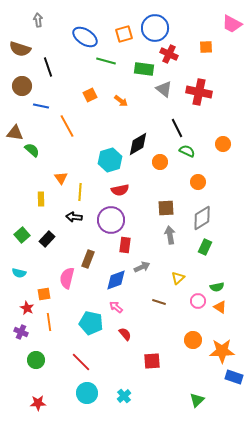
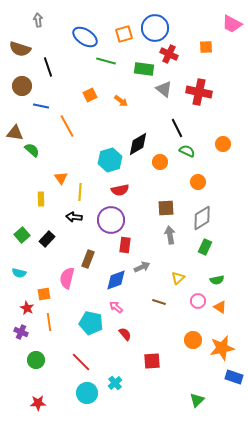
green semicircle at (217, 287): moved 7 px up
orange star at (222, 351): moved 3 px up; rotated 10 degrees counterclockwise
cyan cross at (124, 396): moved 9 px left, 13 px up
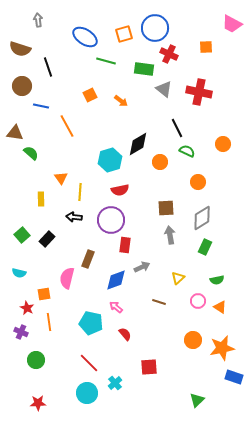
green semicircle at (32, 150): moved 1 px left, 3 px down
red square at (152, 361): moved 3 px left, 6 px down
red line at (81, 362): moved 8 px right, 1 px down
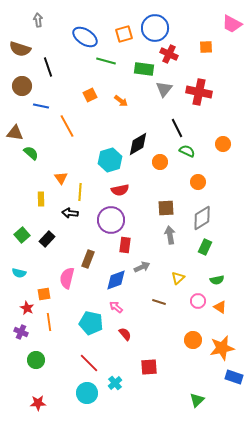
gray triangle at (164, 89): rotated 30 degrees clockwise
black arrow at (74, 217): moved 4 px left, 4 px up
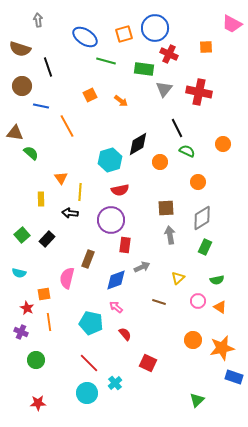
red square at (149, 367): moved 1 px left, 4 px up; rotated 30 degrees clockwise
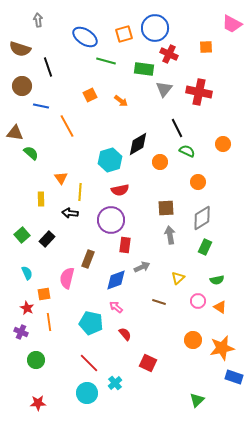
cyan semicircle at (19, 273): moved 8 px right; rotated 128 degrees counterclockwise
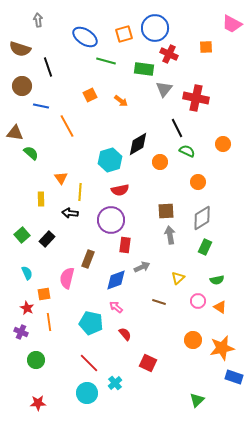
red cross at (199, 92): moved 3 px left, 6 px down
brown square at (166, 208): moved 3 px down
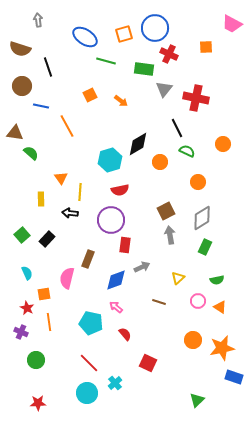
brown square at (166, 211): rotated 24 degrees counterclockwise
